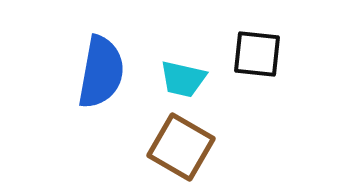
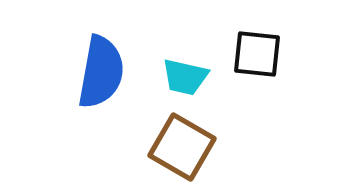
cyan trapezoid: moved 2 px right, 2 px up
brown square: moved 1 px right
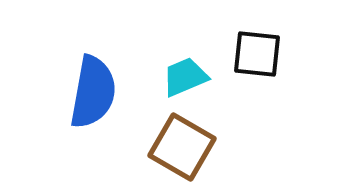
blue semicircle: moved 8 px left, 20 px down
cyan trapezoid: rotated 144 degrees clockwise
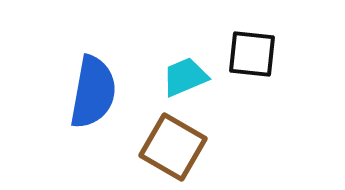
black square: moved 5 px left
brown square: moved 9 px left
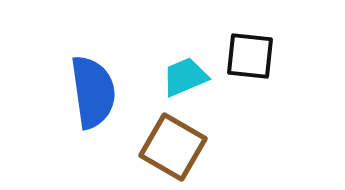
black square: moved 2 px left, 2 px down
blue semicircle: rotated 18 degrees counterclockwise
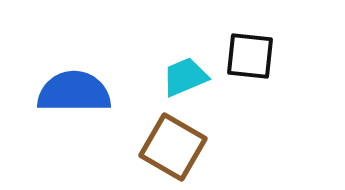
blue semicircle: moved 19 px left; rotated 82 degrees counterclockwise
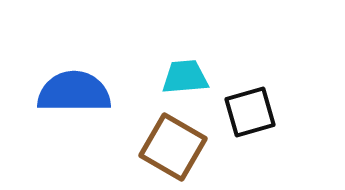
black square: moved 56 px down; rotated 22 degrees counterclockwise
cyan trapezoid: rotated 18 degrees clockwise
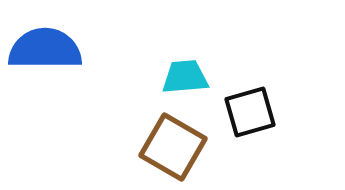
blue semicircle: moved 29 px left, 43 px up
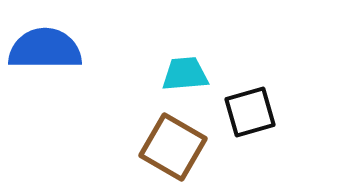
cyan trapezoid: moved 3 px up
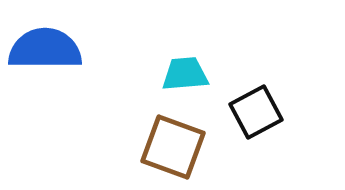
black square: moved 6 px right; rotated 12 degrees counterclockwise
brown square: rotated 10 degrees counterclockwise
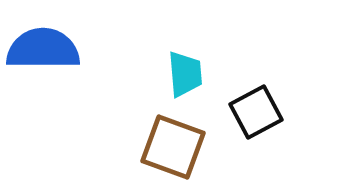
blue semicircle: moved 2 px left
cyan trapezoid: rotated 90 degrees clockwise
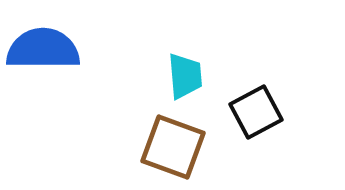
cyan trapezoid: moved 2 px down
